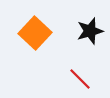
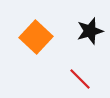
orange square: moved 1 px right, 4 px down
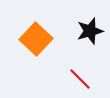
orange square: moved 2 px down
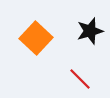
orange square: moved 1 px up
